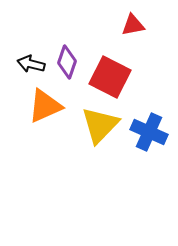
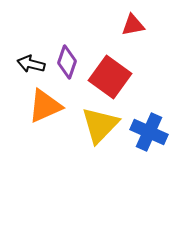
red square: rotated 9 degrees clockwise
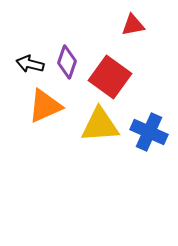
black arrow: moved 1 px left
yellow triangle: rotated 42 degrees clockwise
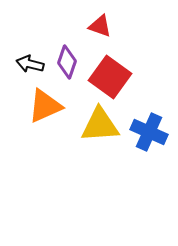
red triangle: moved 33 px left, 1 px down; rotated 30 degrees clockwise
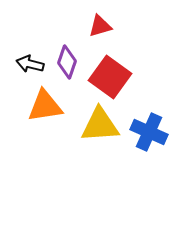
red triangle: rotated 35 degrees counterclockwise
orange triangle: rotated 15 degrees clockwise
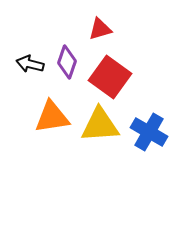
red triangle: moved 3 px down
orange triangle: moved 7 px right, 11 px down
blue cross: rotated 6 degrees clockwise
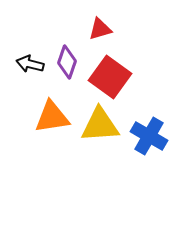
blue cross: moved 4 px down
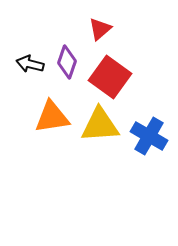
red triangle: rotated 25 degrees counterclockwise
